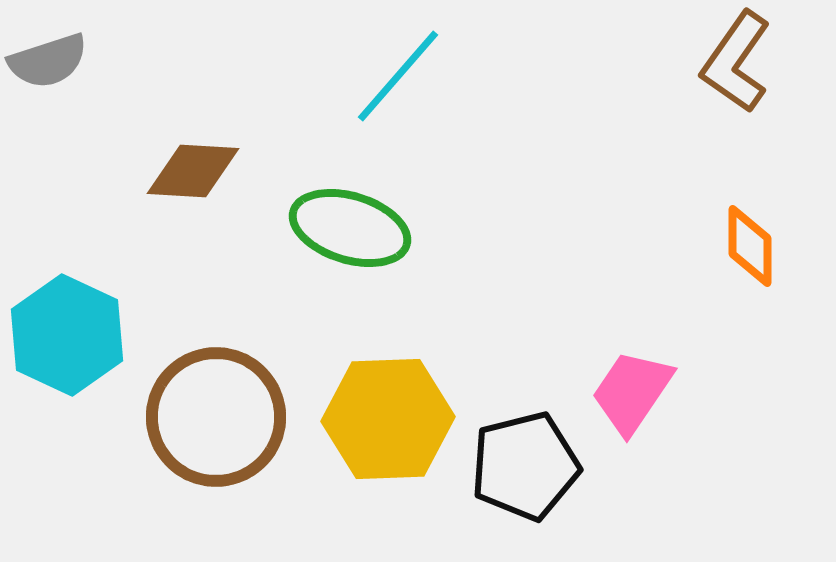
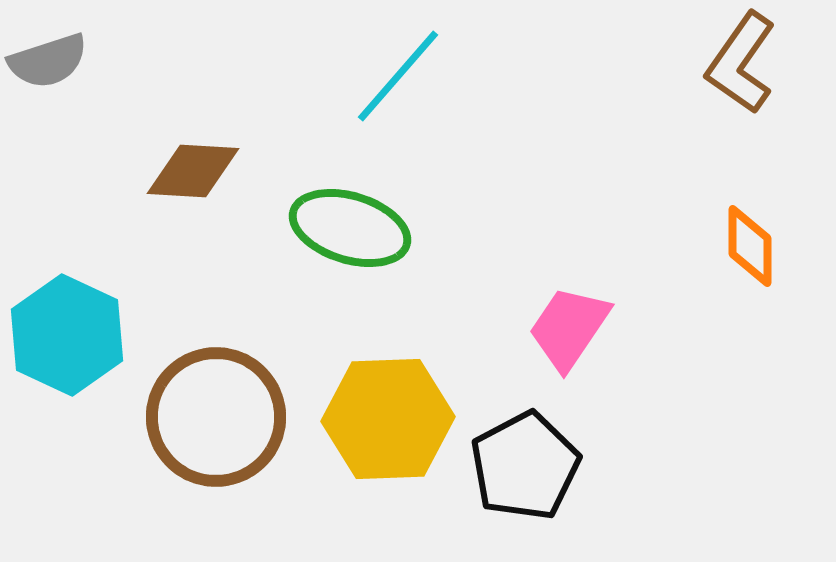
brown L-shape: moved 5 px right, 1 px down
pink trapezoid: moved 63 px left, 64 px up
black pentagon: rotated 14 degrees counterclockwise
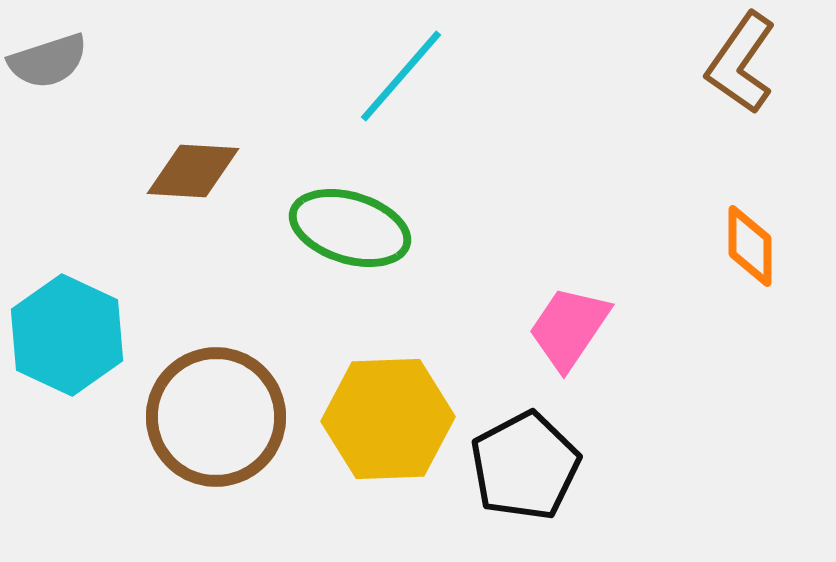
cyan line: moved 3 px right
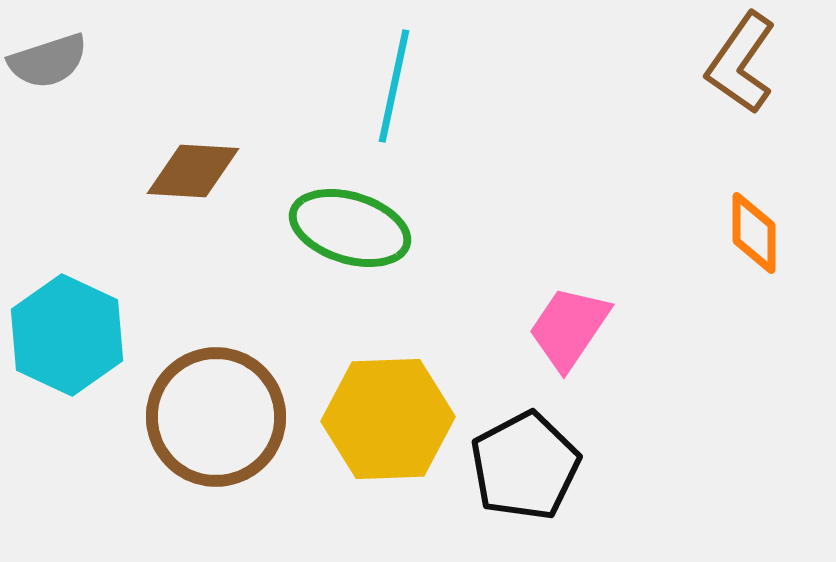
cyan line: moved 7 px left, 10 px down; rotated 29 degrees counterclockwise
orange diamond: moved 4 px right, 13 px up
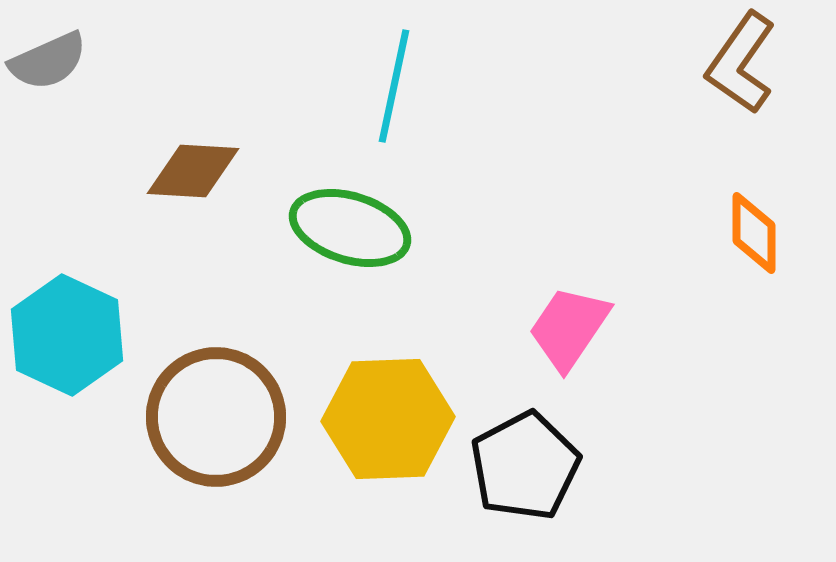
gray semicircle: rotated 6 degrees counterclockwise
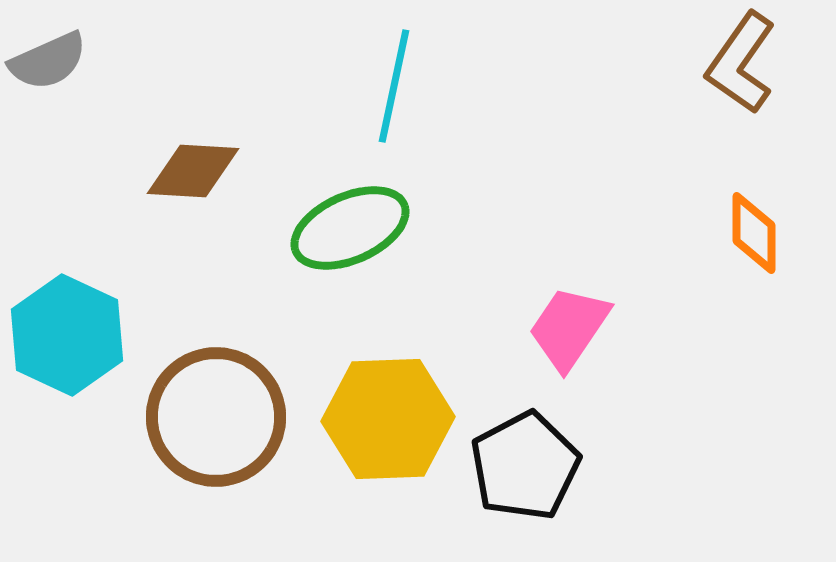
green ellipse: rotated 41 degrees counterclockwise
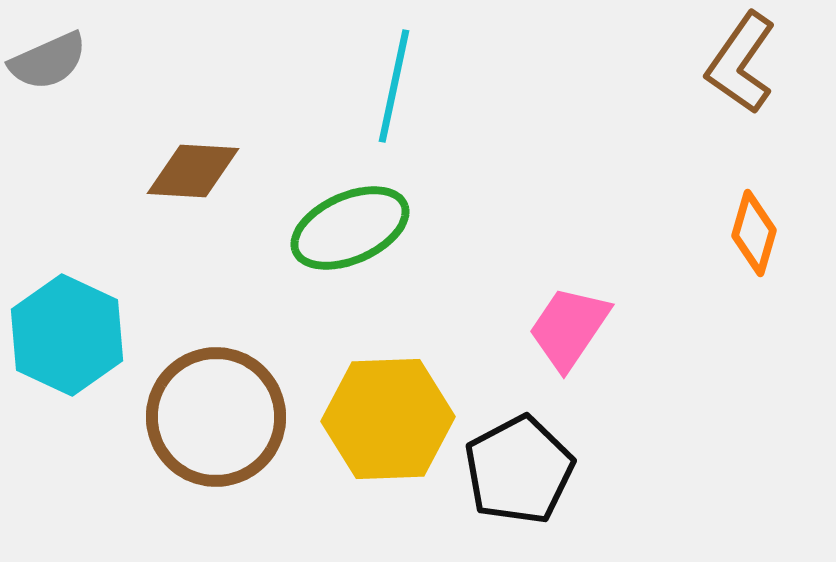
orange diamond: rotated 16 degrees clockwise
black pentagon: moved 6 px left, 4 px down
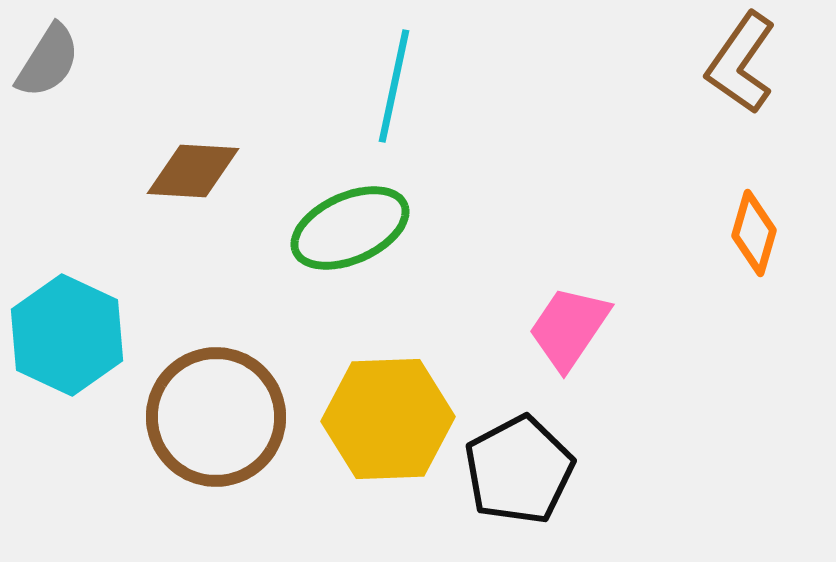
gray semicircle: rotated 34 degrees counterclockwise
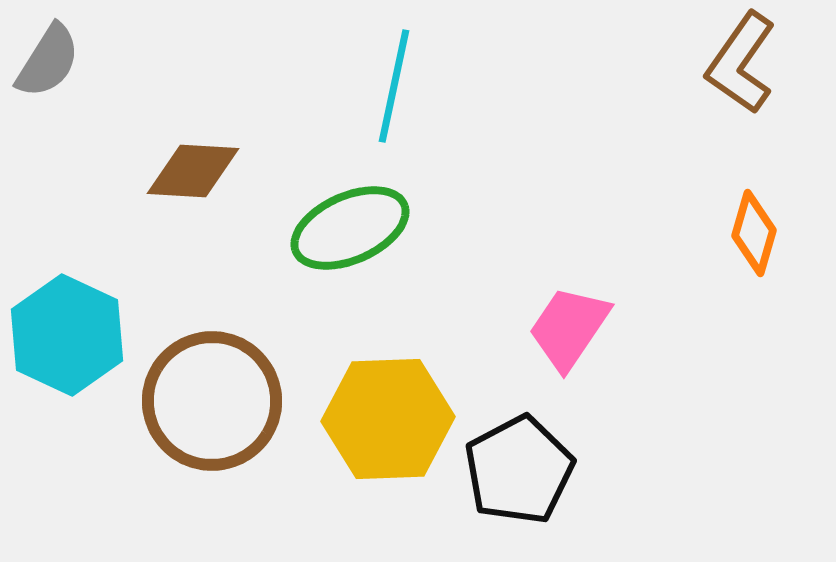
brown circle: moved 4 px left, 16 px up
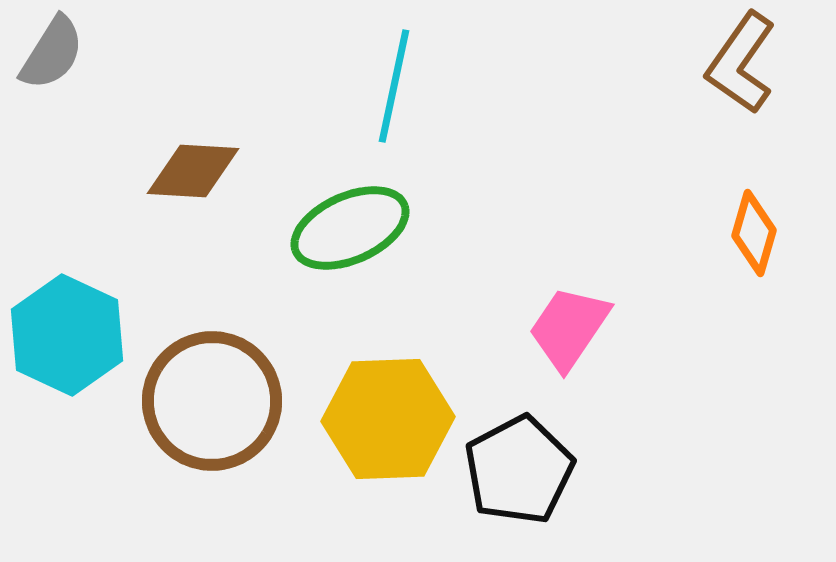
gray semicircle: moved 4 px right, 8 px up
